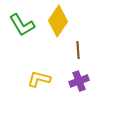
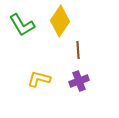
yellow diamond: moved 2 px right
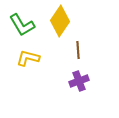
yellow L-shape: moved 11 px left, 21 px up
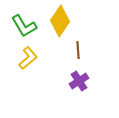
green L-shape: moved 2 px right, 1 px down
yellow L-shape: rotated 125 degrees clockwise
purple cross: rotated 12 degrees counterclockwise
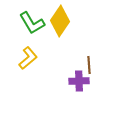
green L-shape: moved 8 px right, 3 px up
brown line: moved 11 px right, 15 px down
purple cross: rotated 30 degrees clockwise
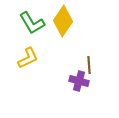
yellow diamond: moved 3 px right
yellow L-shape: rotated 15 degrees clockwise
purple cross: rotated 18 degrees clockwise
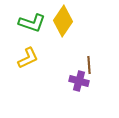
green L-shape: rotated 40 degrees counterclockwise
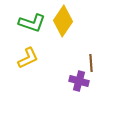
brown line: moved 2 px right, 2 px up
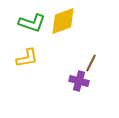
yellow diamond: rotated 36 degrees clockwise
yellow L-shape: moved 1 px left; rotated 15 degrees clockwise
brown line: rotated 30 degrees clockwise
